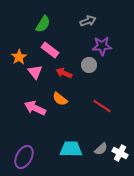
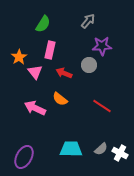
gray arrow: rotated 28 degrees counterclockwise
pink rectangle: rotated 66 degrees clockwise
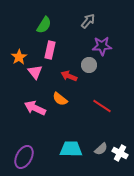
green semicircle: moved 1 px right, 1 px down
red arrow: moved 5 px right, 3 px down
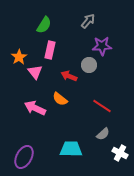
gray semicircle: moved 2 px right, 15 px up
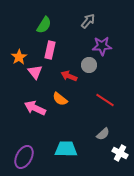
red line: moved 3 px right, 6 px up
cyan trapezoid: moved 5 px left
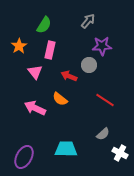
orange star: moved 11 px up
